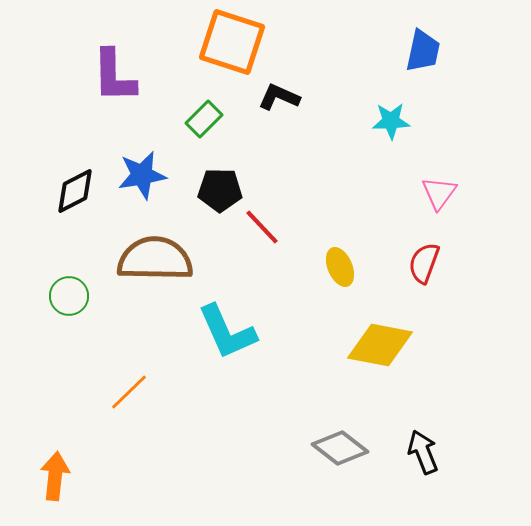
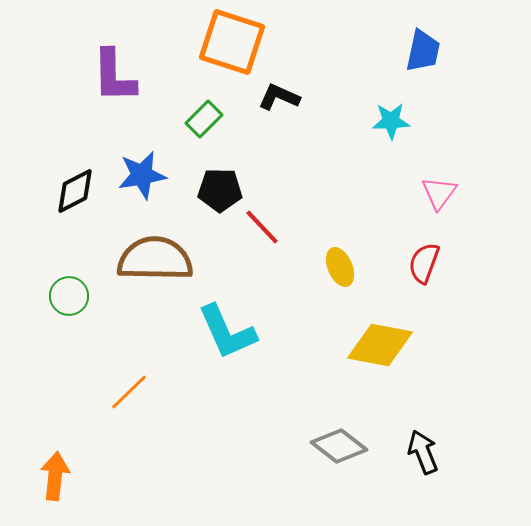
gray diamond: moved 1 px left, 2 px up
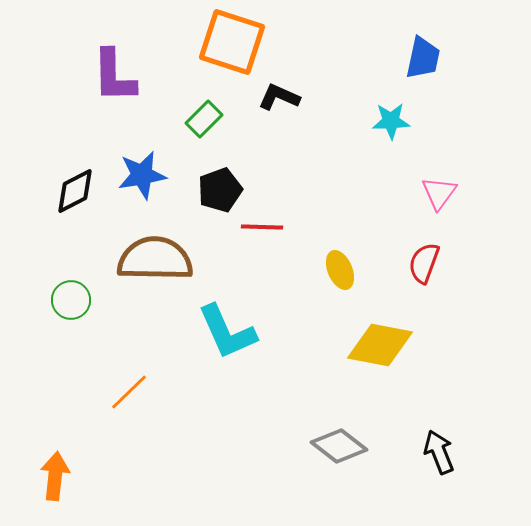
blue trapezoid: moved 7 px down
black pentagon: rotated 21 degrees counterclockwise
red line: rotated 45 degrees counterclockwise
yellow ellipse: moved 3 px down
green circle: moved 2 px right, 4 px down
black arrow: moved 16 px right
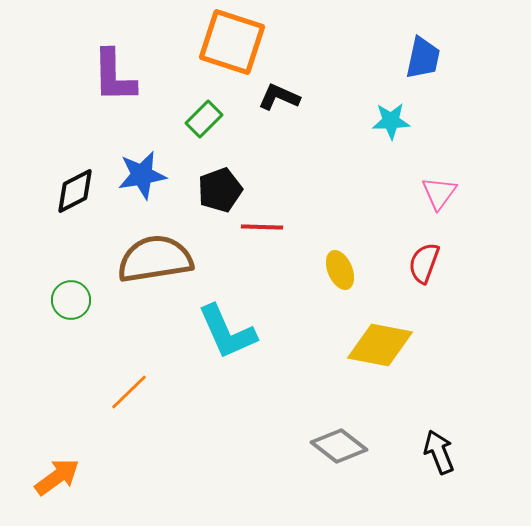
brown semicircle: rotated 10 degrees counterclockwise
orange arrow: moved 2 px right, 1 px down; rotated 48 degrees clockwise
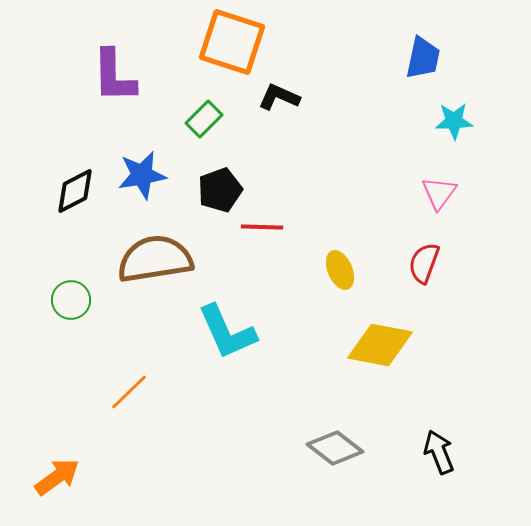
cyan star: moved 63 px right
gray diamond: moved 4 px left, 2 px down
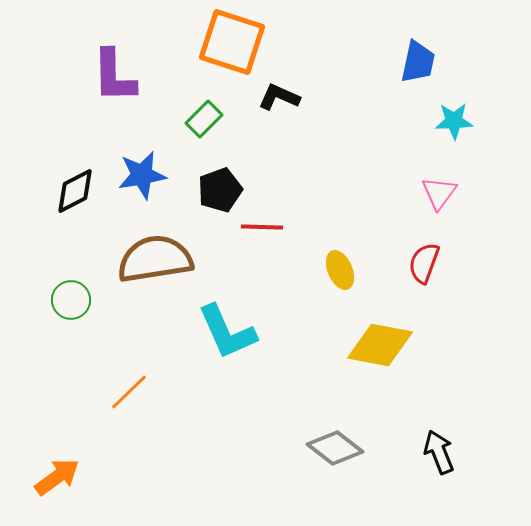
blue trapezoid: moved 5 px left, 4 px down
